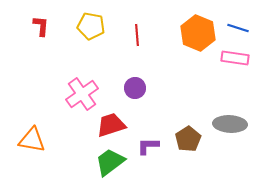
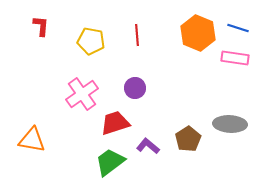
yellow pentagon: moved 15 px down
red trapezoid: moved 4 px right, 2 px up
purple L-shape: rotated 40 degrees clockwise
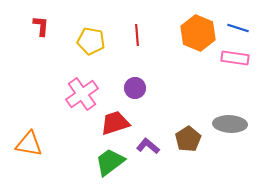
orange triangle: moved 3 px left, 4 px down
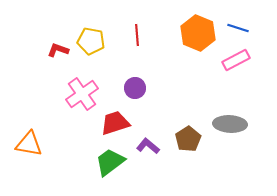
red L-shape: moved 17 px right, 24 px down; rotated 75 degrees counterclockwise
pink rectangle: moved 1 px right, 2 px down; rotated 36 degrees counterclockwise
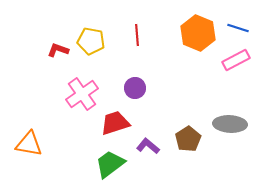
green trapezoid: moved 2 px down
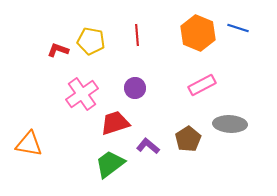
pink rectangle: moved 34 px left, 25 px down
